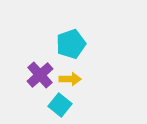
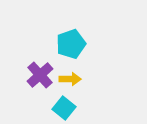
cyan square: moved 4 px right, 3 px down
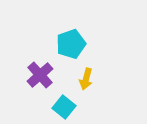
yellow arrow: moved 16 px right; rotated 105 degrees clockwise
cyan square: moved 1 px up
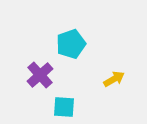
yellow arrow: moved 28 px right; rotated 135 degrees counterclockwise
cyan square: rotated 35 degrees counterclockwise
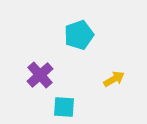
cyan pentagon: moved 8 px right, 9 px up
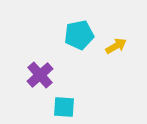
cyan pentagon: rotated 8 degrees clockwise
yellow arrow: moved 2 px right, 33 px up
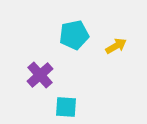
cyan pentagon: moved 5 px left
cyan square: moved 2 px right
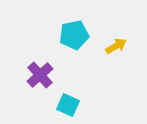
cyan square: moved 2 px right, 2 px up; rotated 20 degrees clockwise
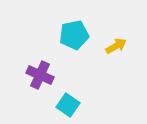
purple cross: rotated 24 degrees counterclockwise
cyan square: rotated 10 degrees clockwise
